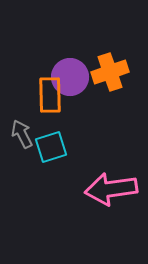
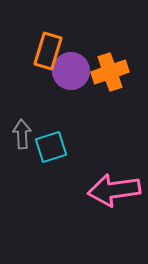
purple circle: moved 1 px right, 6 px up
orange rectangle: moved 2 px left, 44 px up; rotated 18 degrees clockwise
gray arrow: rotated 24 degrees clockwise
pink arrow: moved 3 px right, 1 px down
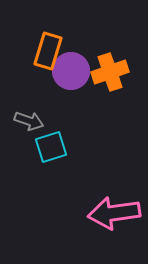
gray arrow: moved 7 px right, 13 px up; rotated 112 degrees clockwise
pink arrow: moved 23 px down
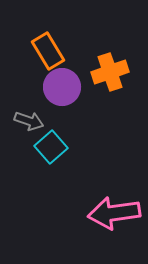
orange rectangle: rotated 48 degrees counterclockwise
purple circle: moved 9 px left, 16 px down
cyan square: rotated 24 degrees counterclockwise
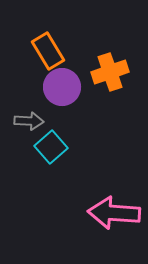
gray arrow: rotated 16 degrees counterclockwise
pink arrow: rotated 12 degrees clockwise
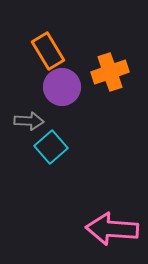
pink arrow: moved 2 px left, 16 px down
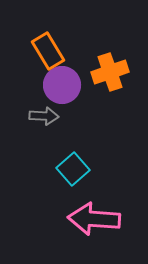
purple circle: moved 2 px up
gray arrow: moved 15 px right, 5 px up
cyan square: moved 22 px right, 22 px down
pink arrow: moved 18 px left, 10 px up
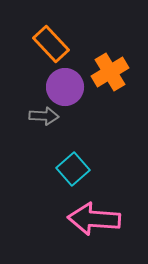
orange rectangle: moved 3 px right, 7 px up; rotated 12 degrees counterclockwise
orange cross: rotated 12 degrees counterclockwise
purple circle: moved 3 px right, 2 px down
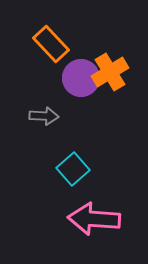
purple circle: moved 16 px right, 9 px up
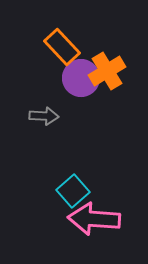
orange rectangle: moved 11 px right, 3 px down
orange cross: moved 3 px left, 1 px up
cyan square: moved 22 px down
